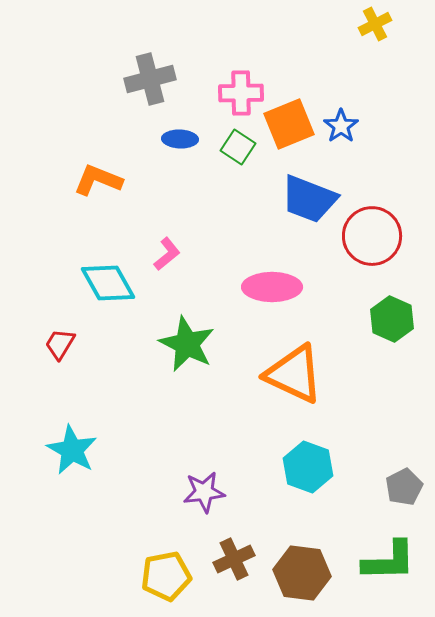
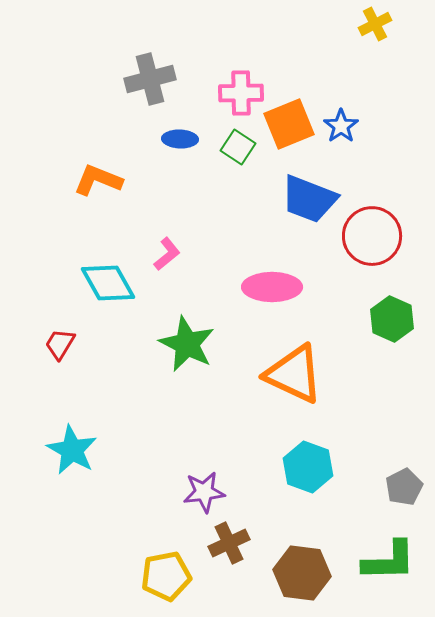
brown cross: moved 5 px left, 16 px up
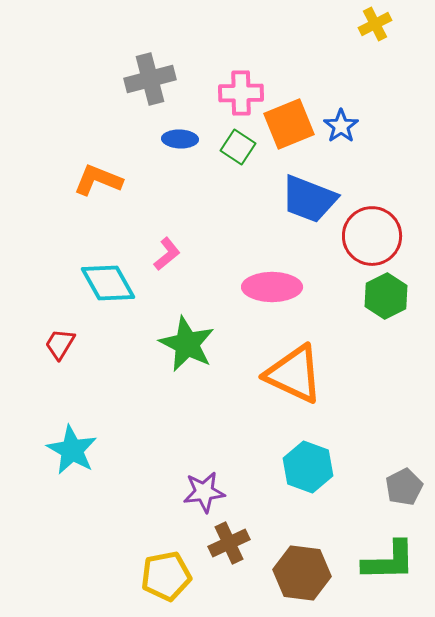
green hexagon: moved 6 px left, 23 px up; rotated 9 degrees clockwise
